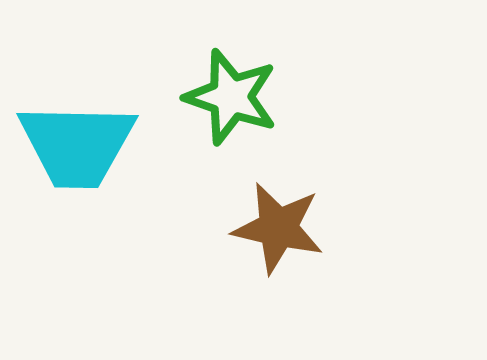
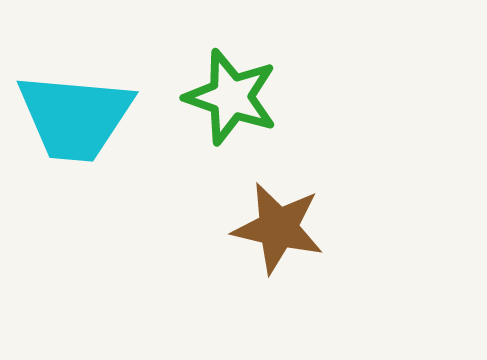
cyan trapezoid: moved 2 px left, 28 px up; rotated 4 degrees clockwise
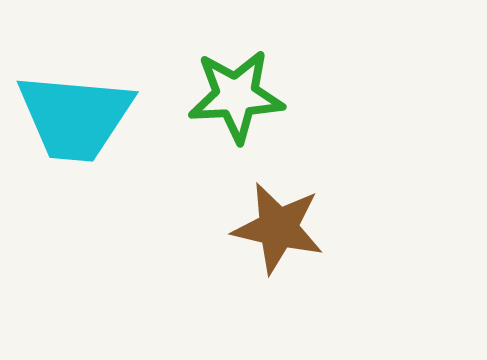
green star: moved 5 px right, 1 px up; rotated 22 degrees counterclockwise
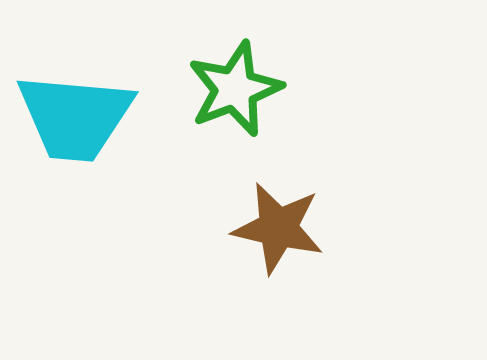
green star: moved 1 px left, 7 px up; rotated 18 degrees counterclockwise
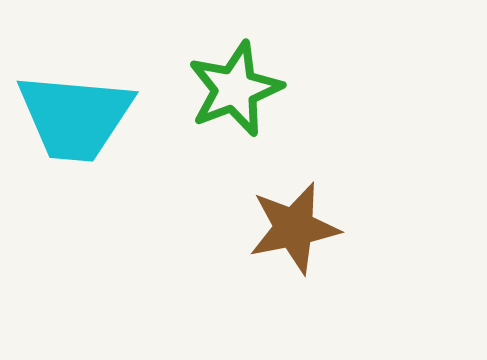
brown star: moved 16 px right; rotated 24 degrees counterclockwise
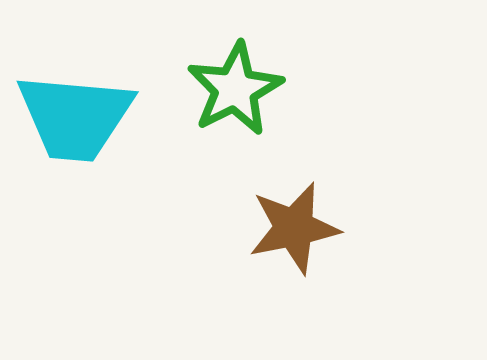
green star: rotated 6 degrees counterclockwise
